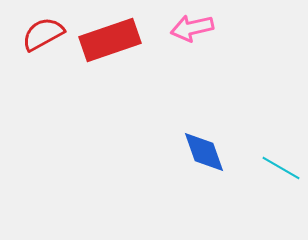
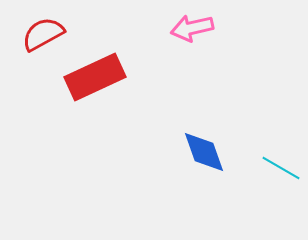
red rectangle: moved 15 px left, 37 px down; rotated 6 degrees counterclockwise
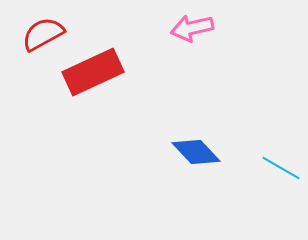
red rectangle: moved 2 px left, 5 px up
blue diamond: moved 8 px left; rotated 24 degrees counterclockwise
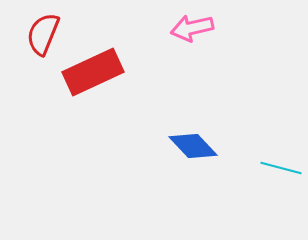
red semicircle: rotated 39 degrees counterclockwise
blue diamond: moved 3 px left, 6 px up
cyan line: rotated 15 degrees counterclockwise
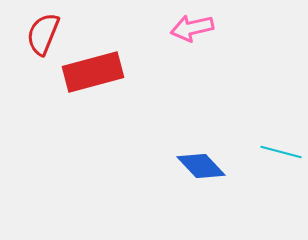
red rectangle: rotated 10 degrees clockwise
blue diamond: moved 8 px right, 20 px down
cyan line: moved 16 px up
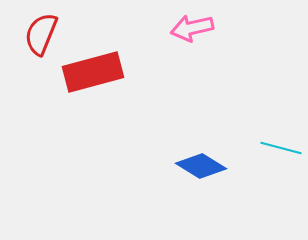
red semicircle: moved 2 px left
cyan line: moved 4 px up
blue diamond: rotated 15 degrees counterclockwise
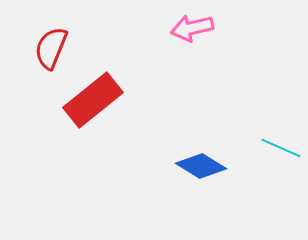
red semicircle: moved 10 px right, 14 px down
red rectangle: moved 28 px down; rotated 24 degrees counterclockwise
cyan line: rotated 9 degrees clockwise
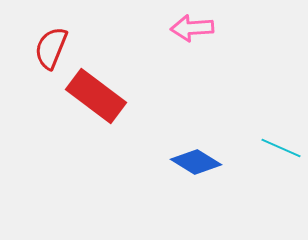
pink arrow: rotated 9 degrees clockwise
red rectangle: moved 3 px right, 4 px up; rotated 76 degrees clockwise
blue diamond: moved 5 px left, 4 px up
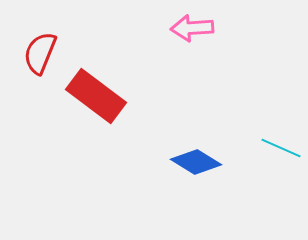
red semicircle: moved 11 px left, 5 px down
